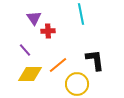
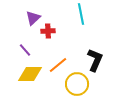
purple triangle: moved 1 px left; rotated 21 degrees clockwise
black L-shape: rotated 30 degrees clockwise
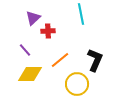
orange line: moved 2 px right, 5 px up
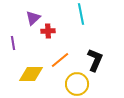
purple line: moved 12 px left, 7 px up; rotated 32 degrees clockwise
yellow diamond: moved 1 px right
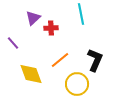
red cross: moved 3 px right, 3 px up
purple line: rotated 32 degrees counterclockwise
yellow diamond: rotated 70 degrees clockwise
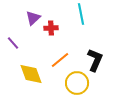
yellow circle: moved 1 px up
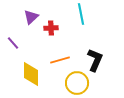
purple triangle: moved 2 px left, 1 px up
orange line: rotated 24 degrees clockwise
yellow diamond: rotated 20 degrees clockwise
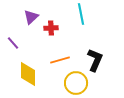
yellow diamond: moved 3 px left
yellow circle: moved 1 px left
